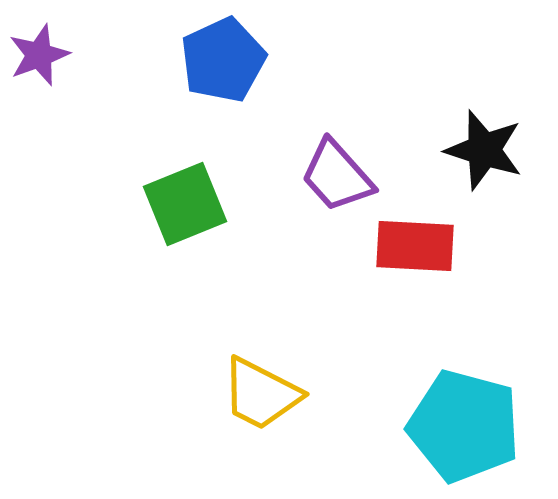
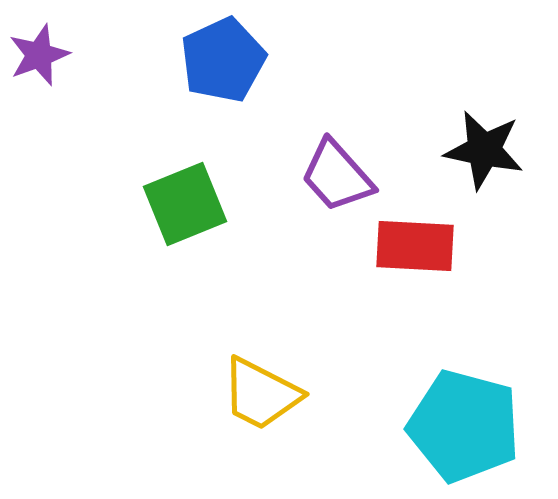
black star: rotated 6 degrees counterclockwise
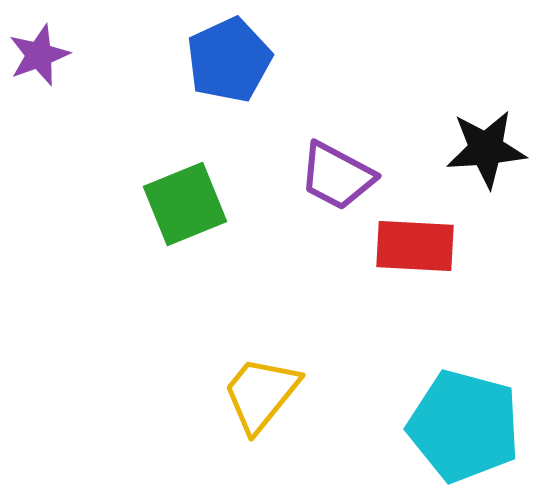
blue pentagon: moved 6 px right
black star: moved 2 px right, 1 px up; rotated 16 degrees counterclockwise
purple trapezoid: rotated 20 degrees counterclockwise
yellow trapezoid: rotated 102 degrees clockwise
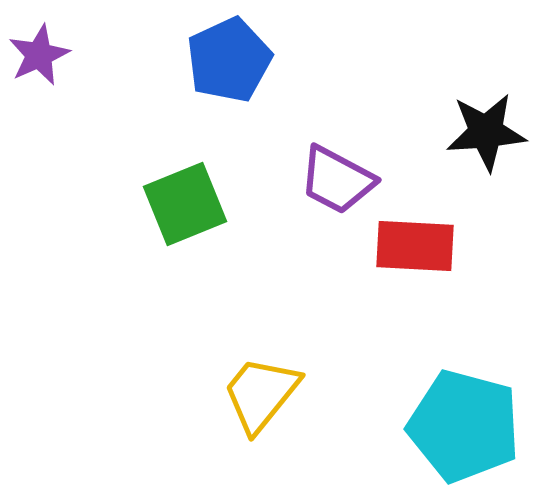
purple star: rotated 4 degrees counterclockwise
black star: moved 17 px up
purple trapezoid: moved 4 px down
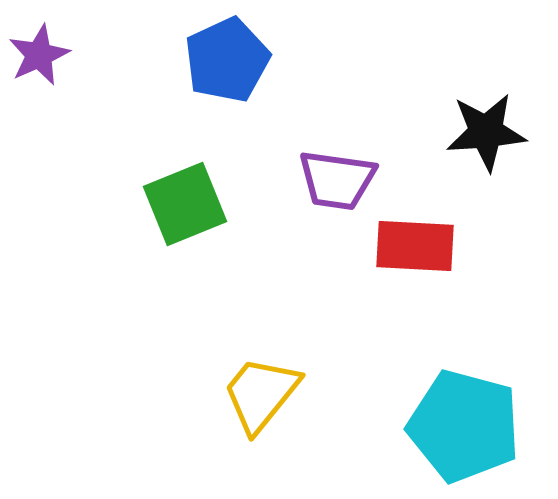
blue pentagon: moved 2 px left
purple trapezoid: rotated 20 degrees counterclockwise
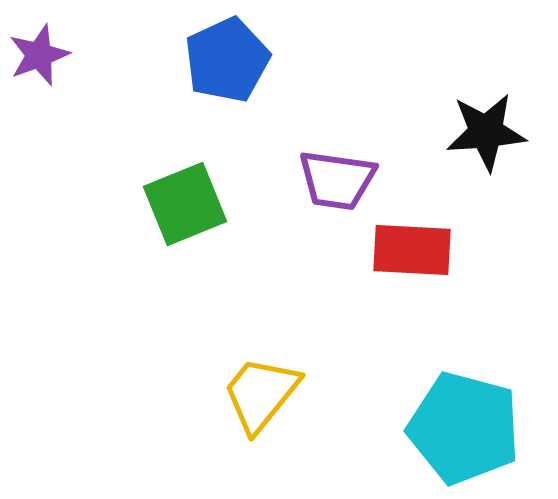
purple star: rotated 4 degrees clockwise
red rectangle: moved 3 px left, 4 px down
cyan pentagon: moved 2 px down
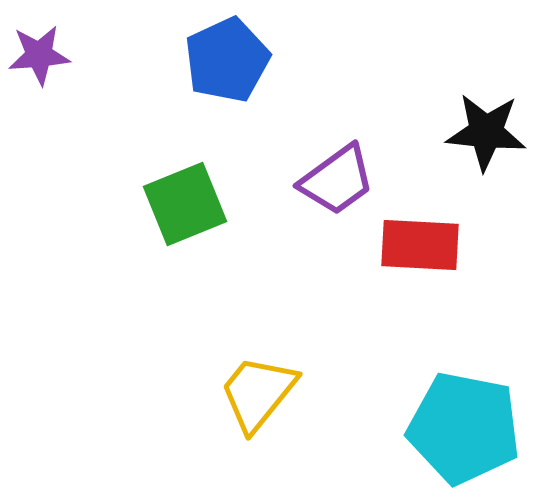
purple star: rotated 16 degrees clockwise
black star: rotated 10 degrees clockwise
purple trapezoid: rotated 44 degrees counterclockwise
red rectangle: moved 8 px right, 5 px up
yellow trapezoid: moved 3 px left, 1 px up
cyan pentagon: rotated 4 degrees counterclockwise
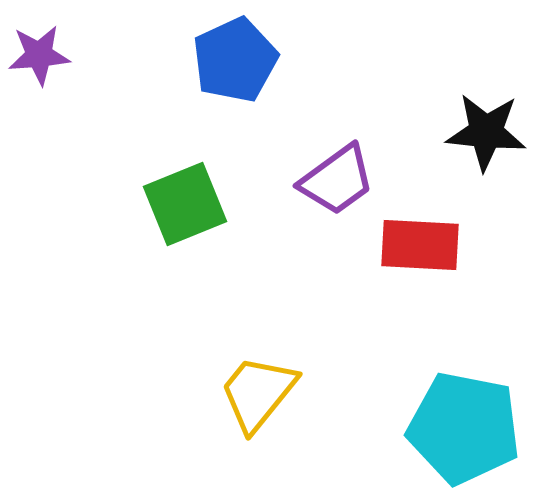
blue pentagon: moved 8 px right
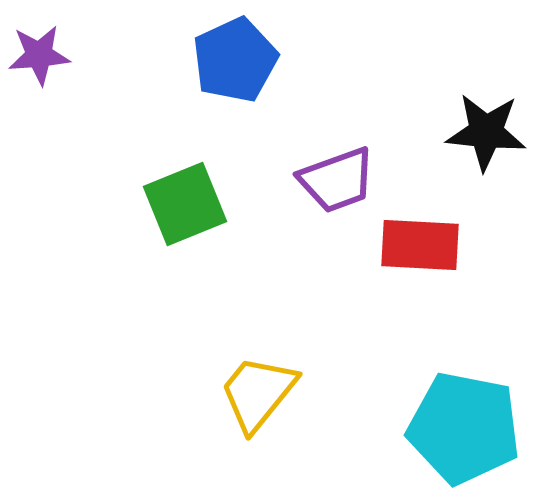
purple trapezoid: rotated 16 degrees clockwise
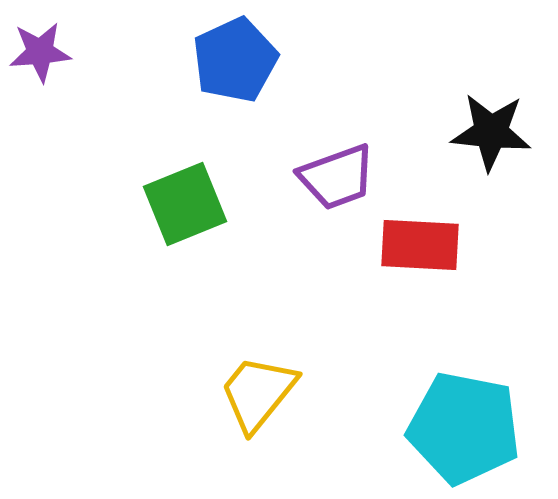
purple star: moved 1 px right, 3 px up
black star: moved 5 px right
purple trapezoid: moved 3 px up
